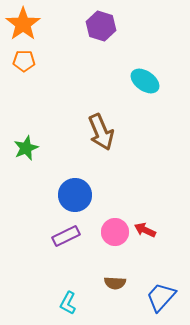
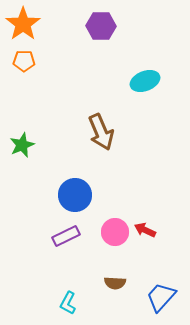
purple hexagon: rotated 16 degrees counterclockwise
cyan ellipse: rotated 56 degrees counterclockwise
green star: moved 4 px left, 3 px up
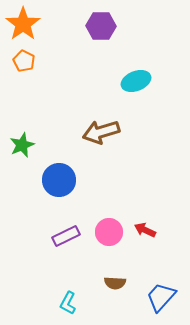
orange pentagon: rotated 25 degrees clockwise
cyan ellipse: moved 9 px left
brown arrow: rotated 96 degrees clockwise
blue circle: moved 16 px left, 15 px up
pink circle: moved 6 px left
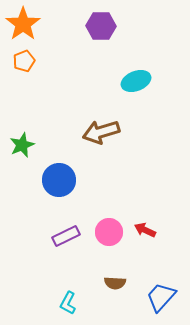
orange pentagon: rotated 25 degrees clockwise
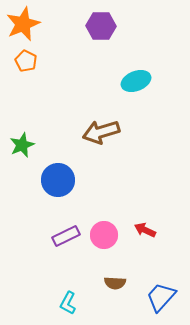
orange star: rotated 12 degrees clockwise
orange pentagon: moved 2 px right; rotated 25 degrees counterclockwise
blue circle: moved 1 px left
pink circle: moved 5 px left, 3 px down
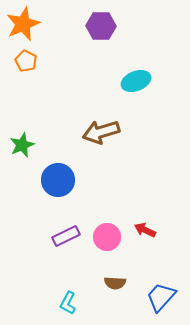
pink circle: moved 3 px right, 2 px down
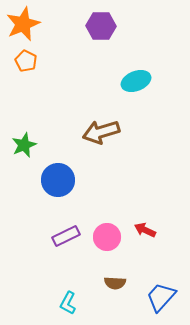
green star: moved 2 px right
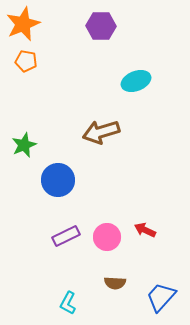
orange pentagon: rotated 15 degrees counterclockwise
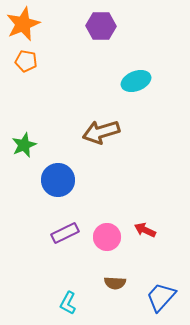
purple rectangle: moved 1 px left, 3 px up
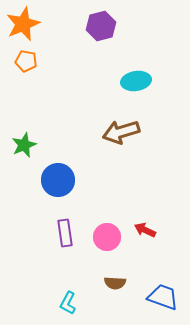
purple hexagon: rotated 16 degrees counterclockwise
cyan ellipse: rotated 12 degrees clockwise
brown arrow: moved 20 px right
purple rectangle: rotated 72 degrees counterclockwise
blue trapezoid: moved 2 px right; rotated 68 degrees clockwise
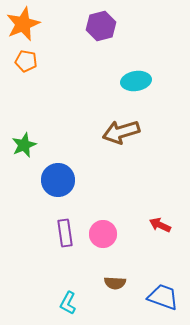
red arrow: moved 15 px right, 5 px up
pink circle: moved 4 px left, 3 px up
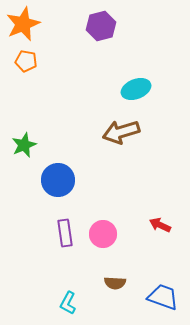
cyan ellipse: moved 8 px down; rotated 12 degrees counterclockwise
